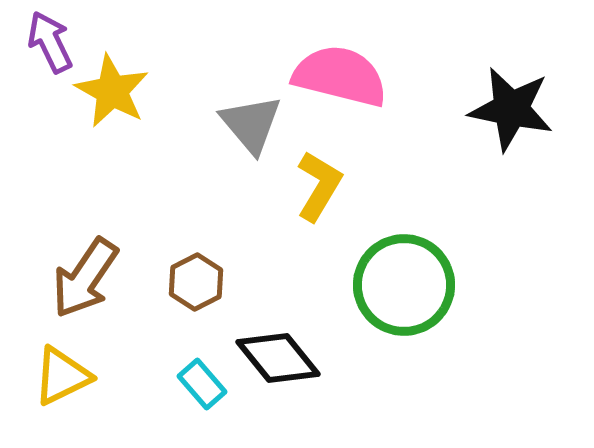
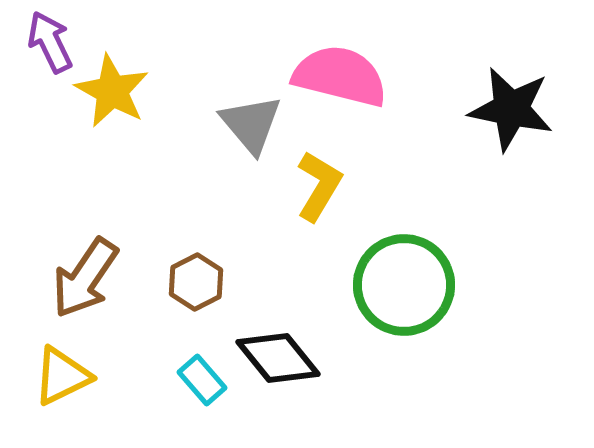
cyan rectangle: moved 4 px up
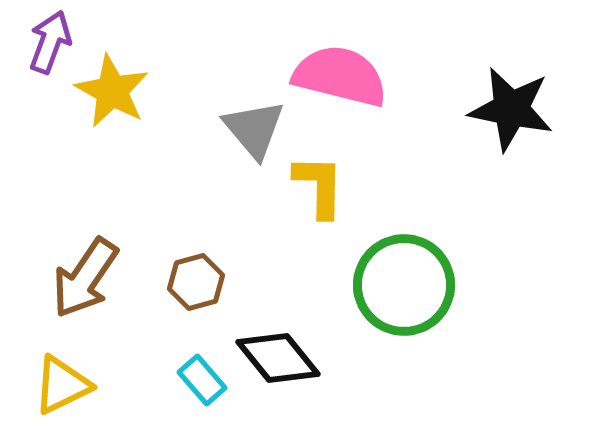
purple arrow: rotated 46 degrees clockwise
gray triangle: moved 3 px right, 5 px down
yellow L-shape: rotated 30 degrees counterclockwise
brown hexagon: rotated 12 degrees clockwise
yellow triangle: moved 9 px down
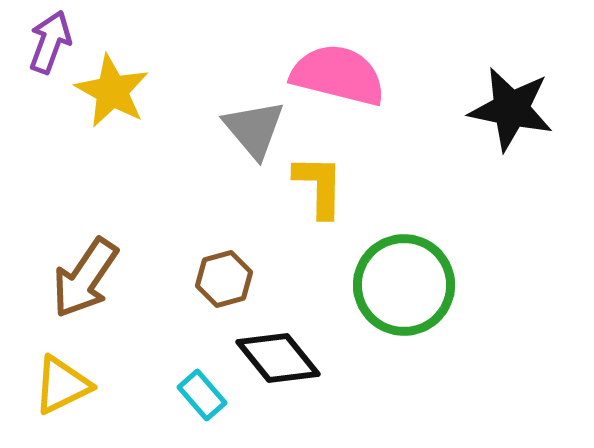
pink semicircle: moved 2 px left, 1 px up
brown hexagon: moved 28 px right, 3 px up
cyan rectangle: moved 15 px down
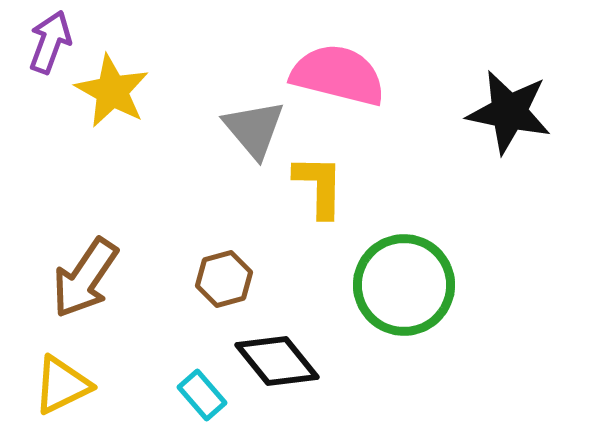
black star: moved 2 px left, 3 px down
black diamond: moved 1 px left, 3 px down
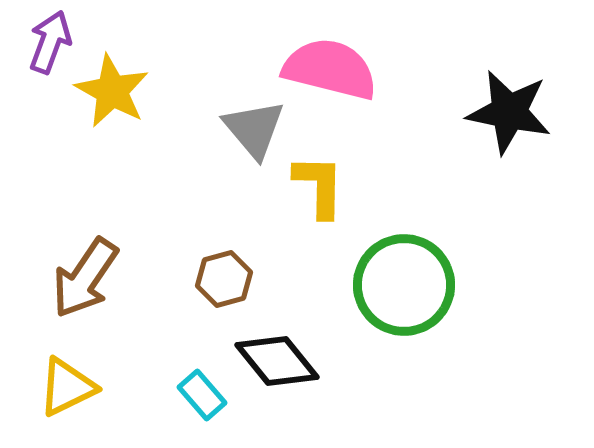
pink semicircle: moved 8 px left, 6 px up
yellow triangle: moved 5 px right, 2 px down
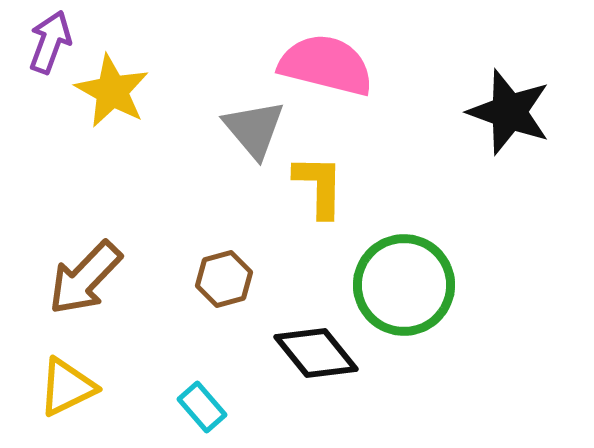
pink semicircle: moved 4 px left, 4 px up
black star: rotated 8 degrees clockwise
brown arrow: rotated 10 degrees clockwise
black diamond: moved 39 px right, 8 px up
cyan rectangle: moved 12 px down
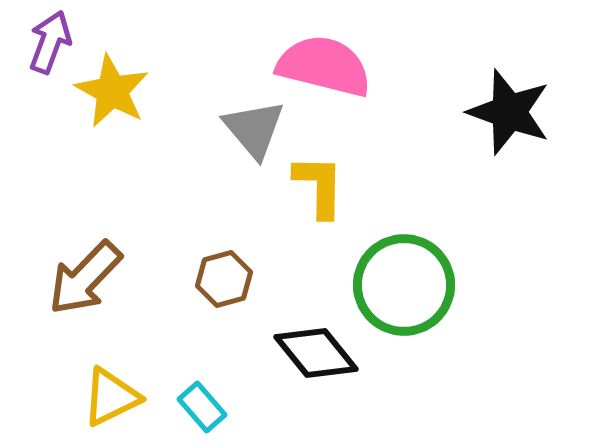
pink semicircle: moved 2 px left, 1 px down
yellow triangle: moved 44 px right, 10 px down
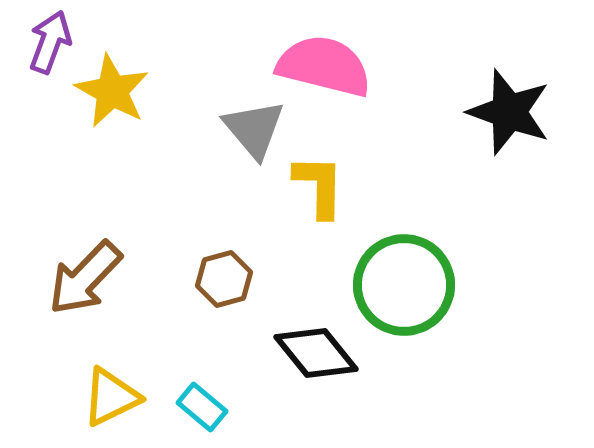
cyan rectangle: rotated 9 degrees counterclockwise
